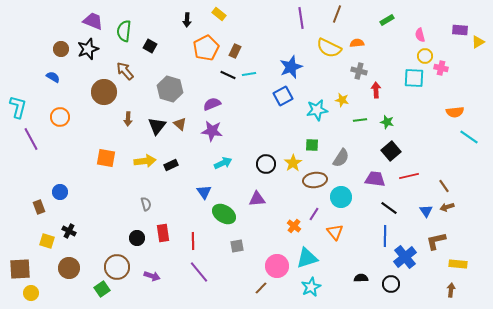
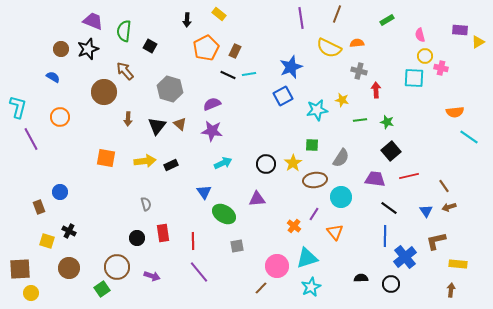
brown arrow at (447, 207): moved 2 px right
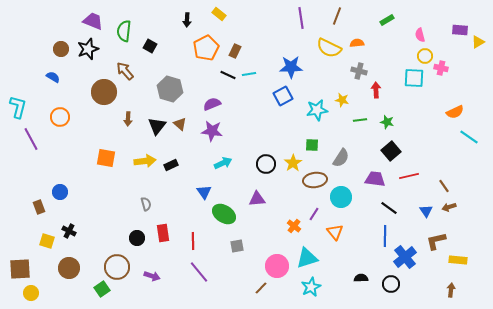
brown line at (337, 14): moved 2 px down
blue star at (291, 67): rotated 20 degrees clockwise
orange semicircle at (455, 112): rotated 18 degrees counterclockwise
yellow rectangle at (458, 264): moved 4 px up
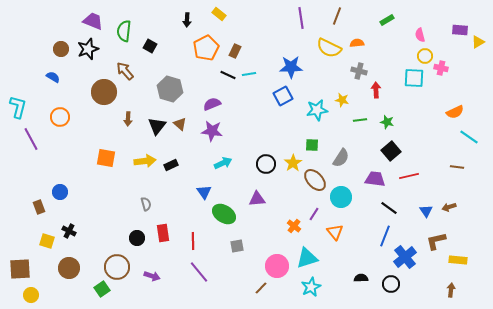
brown ellipse at (315, 180): rotated 55 degrees clockwise
brown line at (444, 186): moved 13 px right, 19 px up; rotated 48 degrees counterclockwise
blue line at (385, 236): rotated 20 degrees clockwise
yellow circle at (31, 293): moved 2 px down
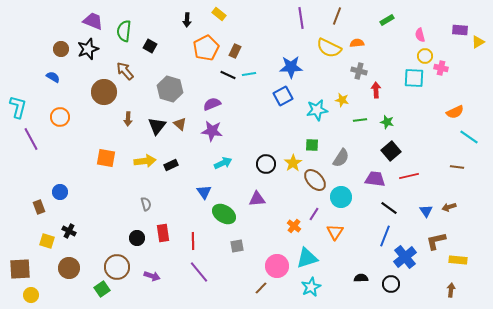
orange triangle at (335, 232): rotated 12 degrees clockwise
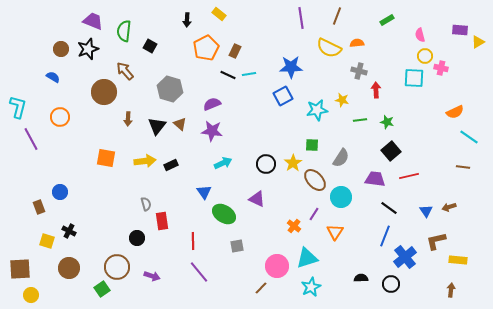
brown line at (457, 167): moved 6 px right
purple triangle at (257, 199): rotated 30 degrees clockwise
red rectangle at (163, 233): moved 1 px left, 12 px up
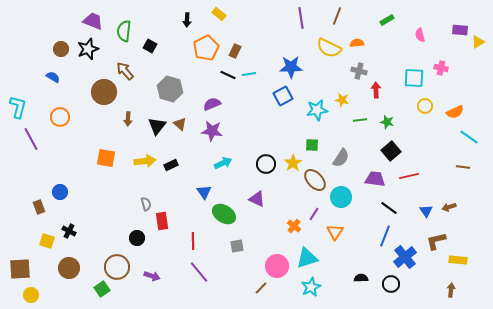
yellow circle at (425, 56): moved 50 px down
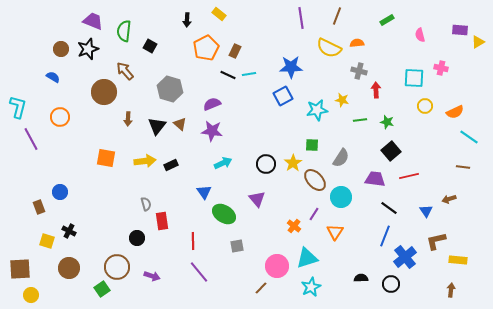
purple triangle at (257, 199): rotated 24 degrees clockwise
brown arrow at (449, 207): moved 8 px up
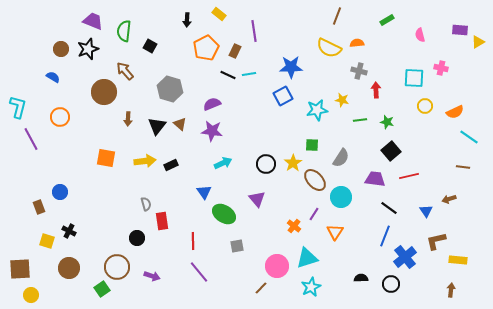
purple line at (301, 18): moved 47 px left, 13 px down
